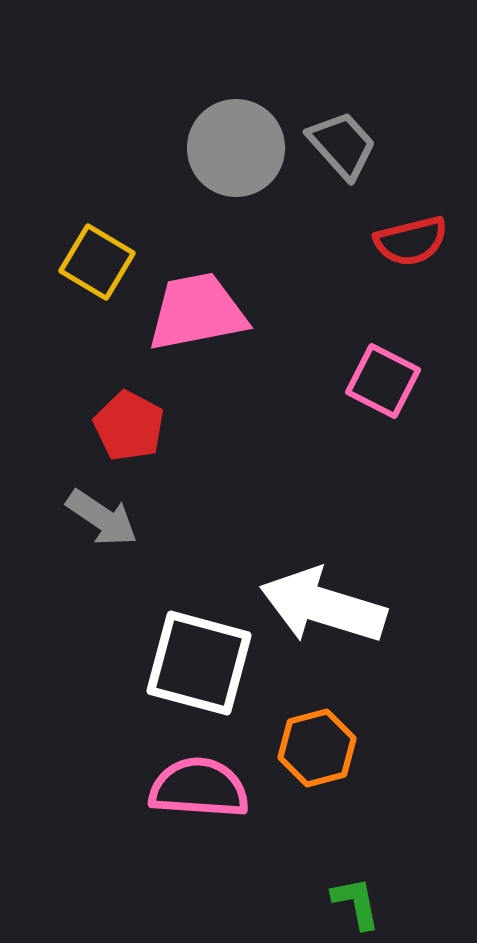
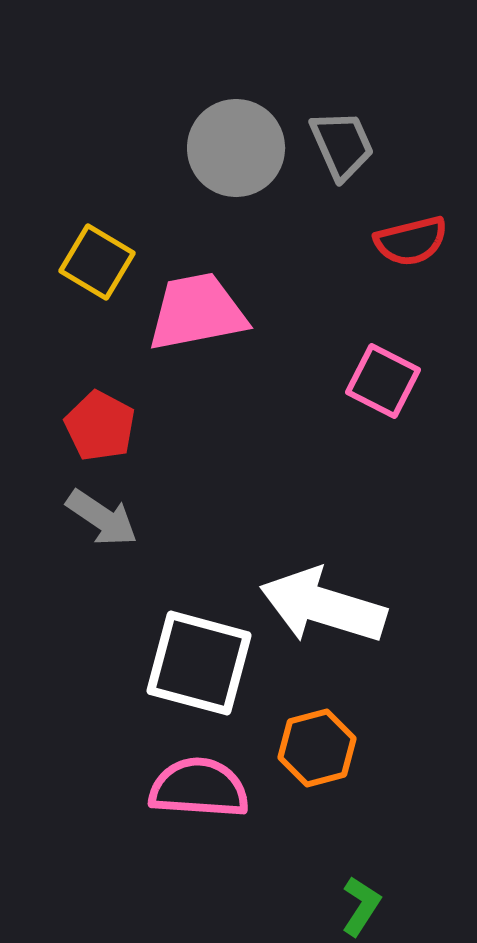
gray trapezoid: rotated 18 degrees clockwise
red pentagon: moved 29 px left
green L-shape: moved 5 px right, 3 px down; rotated 44 degrees clockwise
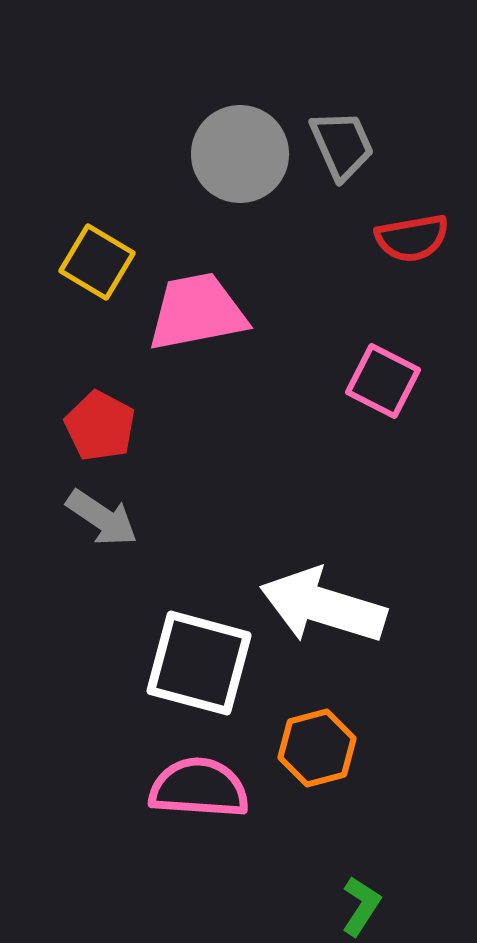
gray circle: moved 4 px right, 6 px down
red semicircle: moved 1 px right, 3 px up; rotated 4 degrees clockwise
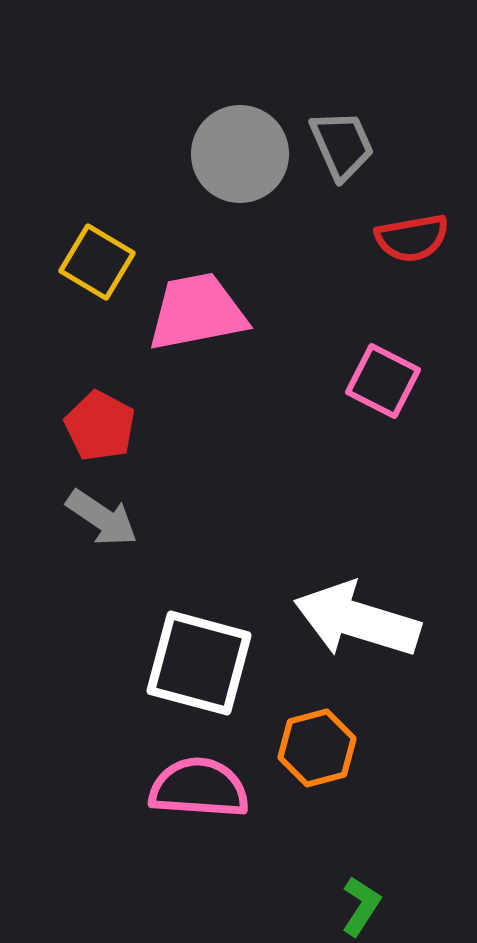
white arrow: moved 34 px right, 14 px down
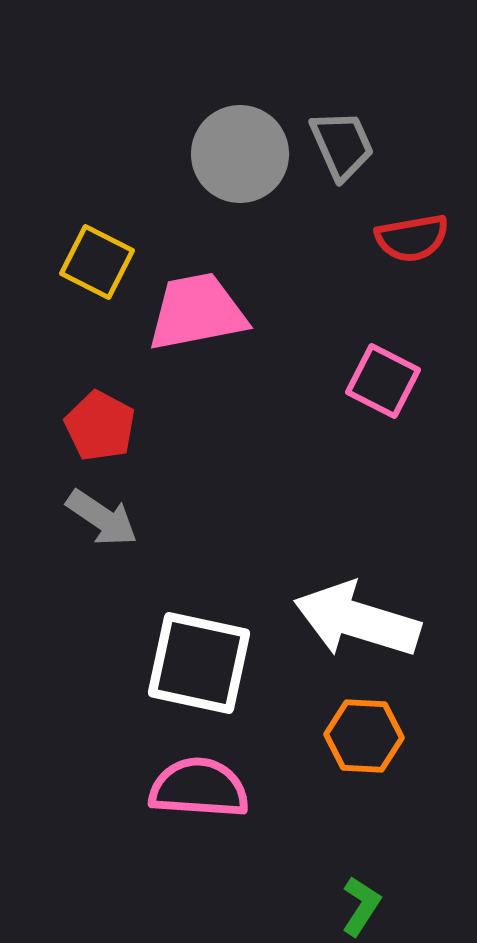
yellow square: rotated 4 degrees counterclockwise
white square: rotated 3 degrees counterclockwise
orange hexagon: moved 47 px right, 12 px up; rotated 18 degrees clockwise
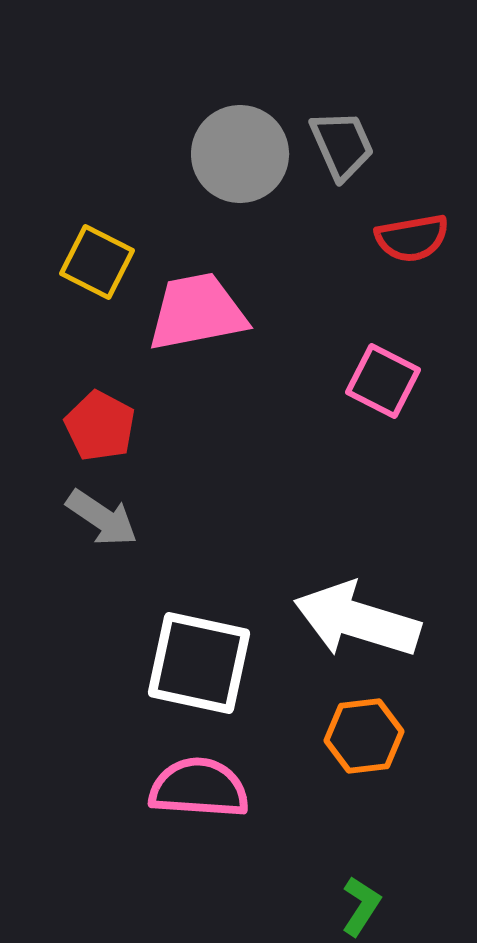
orange hexagon: rotated 10 degrees counterclockwise
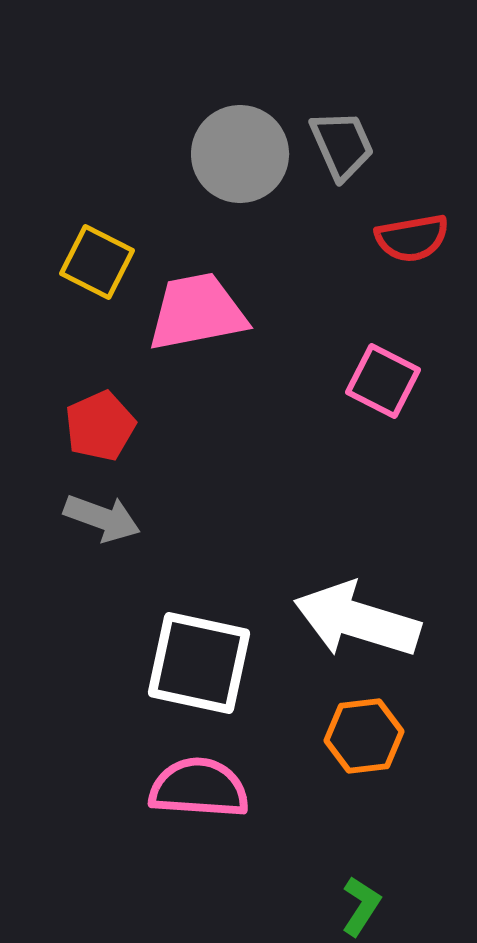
red pentagon: rotated 20 degrees clockwise
gray arrow: rotated 14 degrees counterclockwise
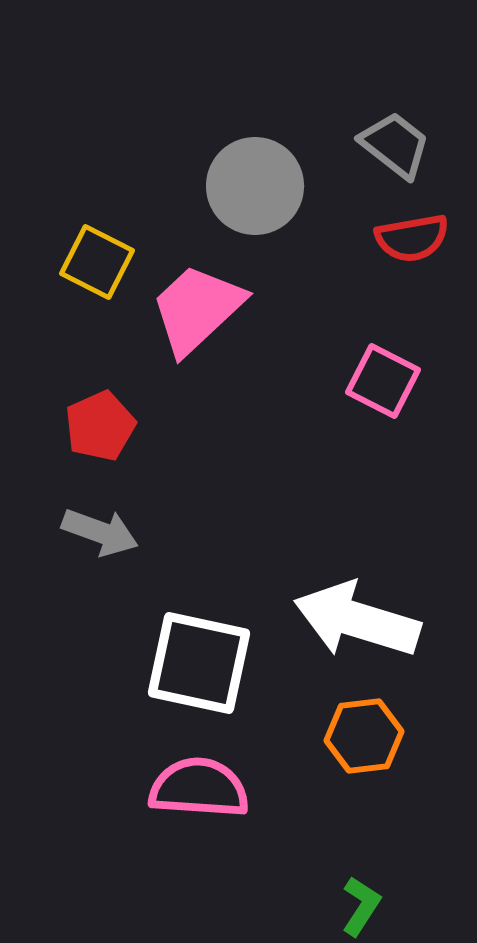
gray trapezoid: moved 53 px right; rotated 28 degrees counterclockwise
gray circle: moved 15 px right, 32 px down
pink trapezoid: moved 3 px up; rotated 32 degrees counterclockwise
gray arrow: moved 2 px left, 14 px down
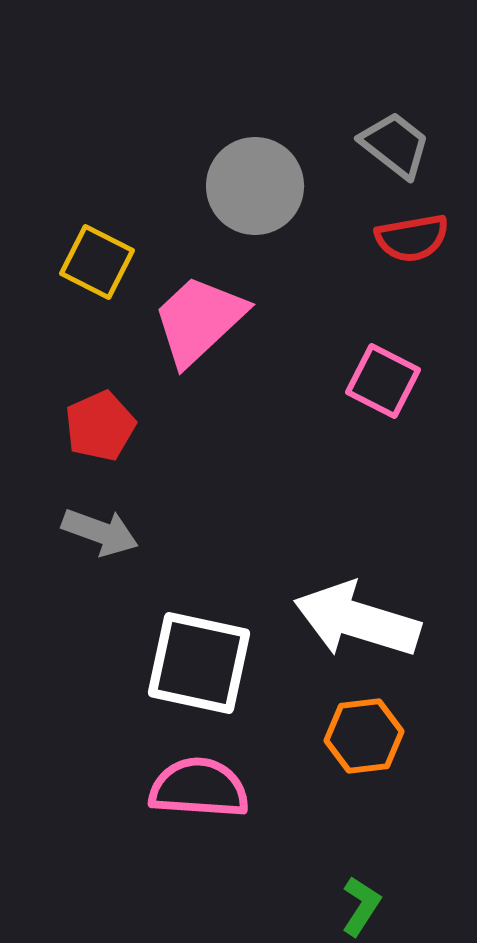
pink trapezoid: moved 2 px right, 11 px down
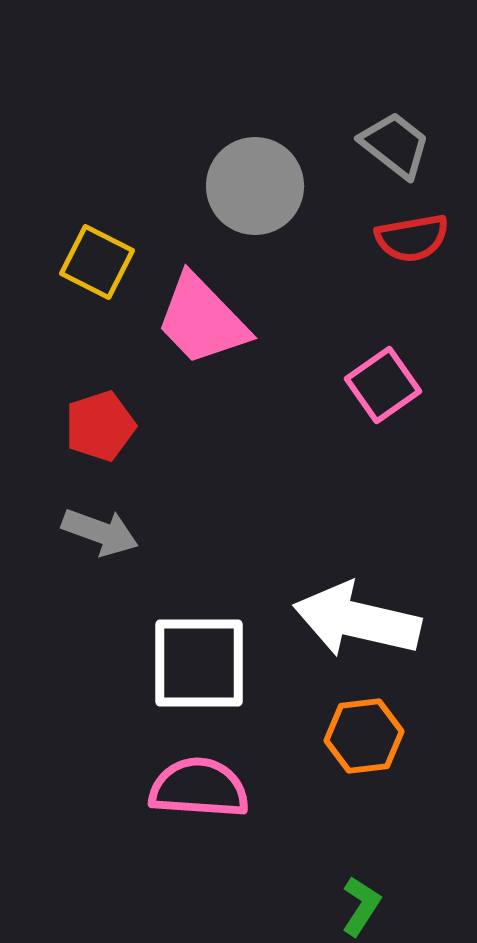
pink trapezoid: moved 3 px right; rotated 91 degrees counterclockwise
pink square: moved 4 px down; rotated 28 degrees clockwise
red pentagon: rotated 6 degrees clockwise
white arrow: rotated 4 degrees counterclockwise
white square: rotated 12 degrees counterclockwise
